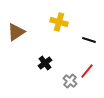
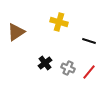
black line: moved 1 px down
red line: moved 2 px right, 1 px down
gray cross: moved 2 px left, 13 px up; rotated 16 degrees counterclockwise
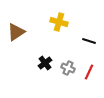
red line: rotated 14 degrees counterclockwise
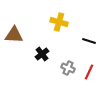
brown triangle: moved 2 px left, 3 px down; rotated 36 degrees clockwise
black cross: moved 3 px left, 9 px up
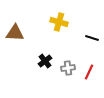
brown triangle: moved 1 px right, 2 px up
black line: moved 3 px right, 3 px up
black cross: moved 3 px right, 7 px down
gray cross: rotated 32 degrees counterclockwise
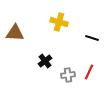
gray cross: moved 7 px down
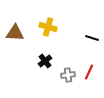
yellow cross: moved 11 px left, 5 px down
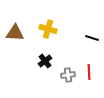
yellow cross: moved 2 px down
red line: rotated 28 degrees counterclockwise
